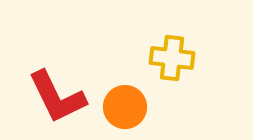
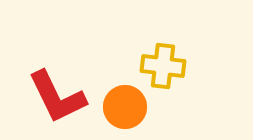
yellow cross: moved 9 px left, 8 px down
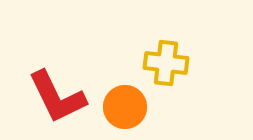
yellow cross: moved 3 px right, 3 px up
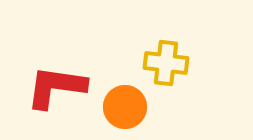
red L-shape: moved 1 px left, 10 px up; rotated 124 degrees clockwise
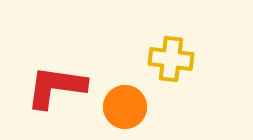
yellow cross: moved 5 px right, 4 px up
